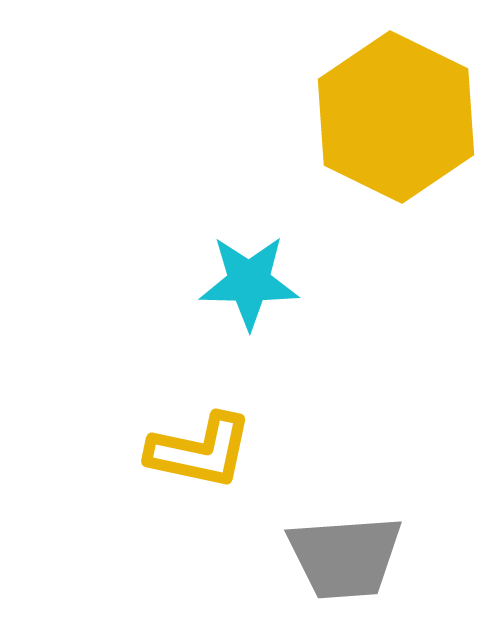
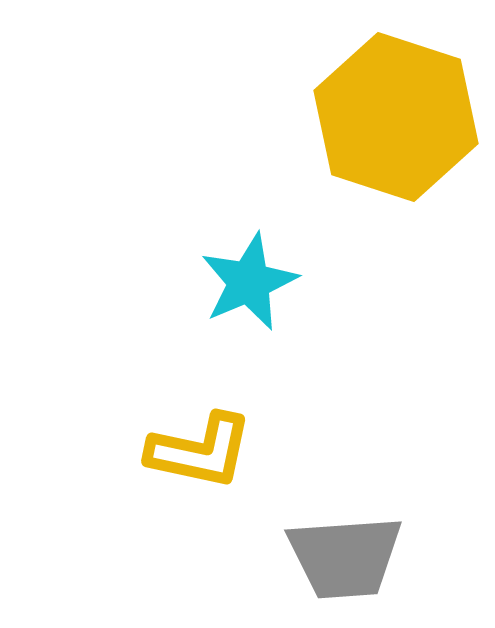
yellow hexagon: rotated 8 degrees counterclockwise
cyan star: rotated 24 degrees counterclockwise
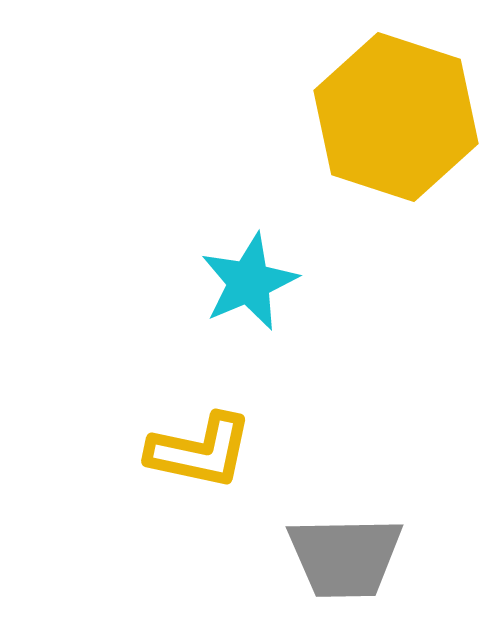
gray trapezoid: rotated 3 degrees clockwise
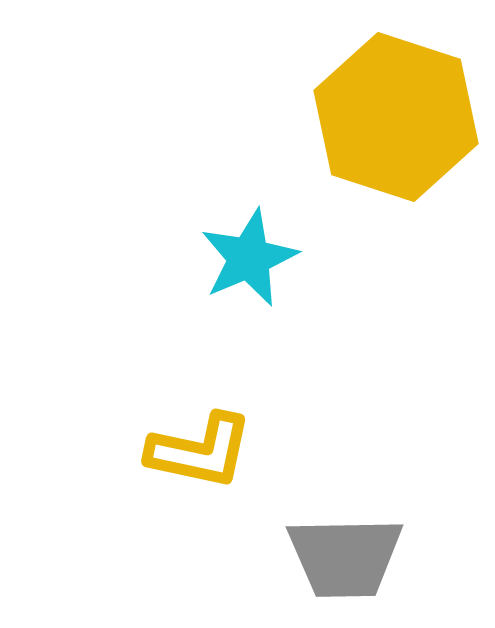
cyan star: moved 24 px up
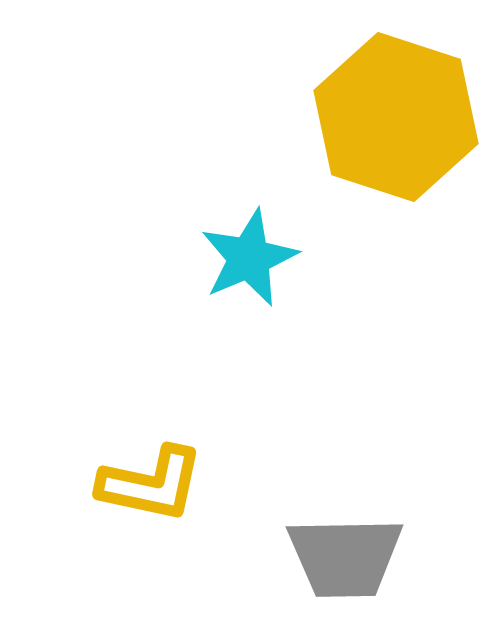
yellow L-shape: moved 49 px left, 33 px down
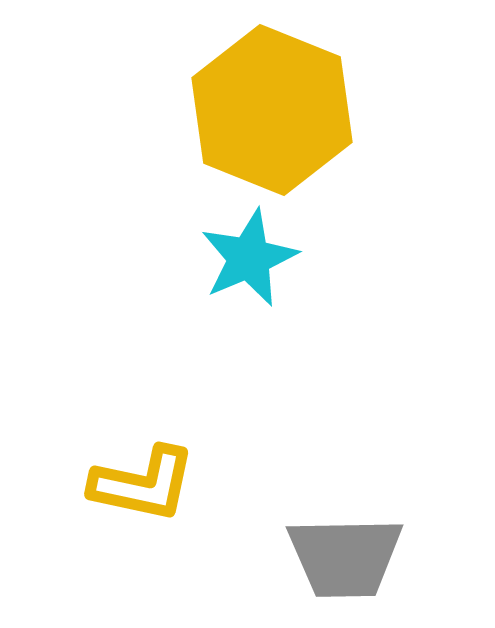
yellow hexagon: moved 124 px left, 7 px up; rotated 4 degrees clockwise
yellow L-shape: moved 8 px left
